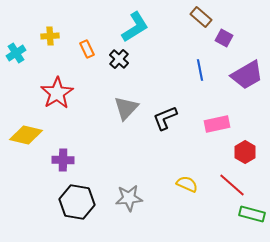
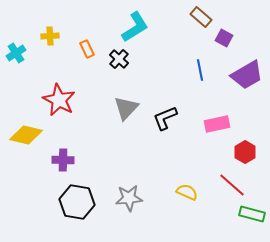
red star: moved 2 px right, 7 px down; rotated 12 degrees counterclockwise
yellow semicircle: moved 8 px down
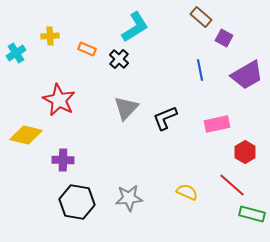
orange rectangle: rotated 42 degrees counterclockwise
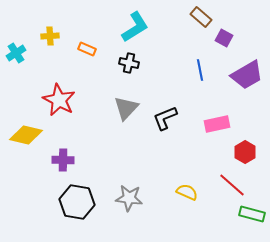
black cross: moved 10 px right, 4 px down; rotated 30 degrees counterclockwise
gray star: rotated 12 degrees clockwise
